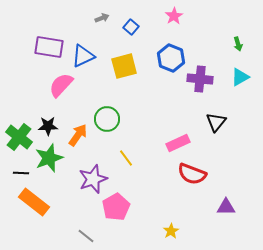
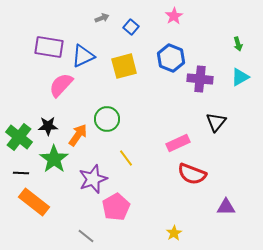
green star: moved 5 px right, 1 px down; rotated 16 degrees counterclockwise
yellow star: moved 3 px right, 2 px down
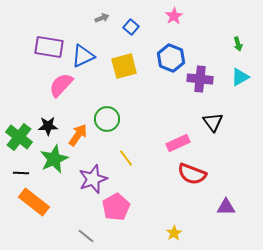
black triangle: moved 3 px left; rotated 15 degrees counterclockwise
green star: rotated 12 degrees clockwise
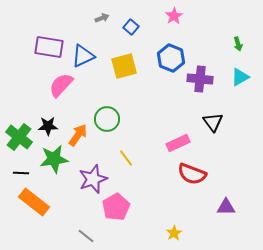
green star: rotated 16 degrees clockwise
